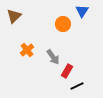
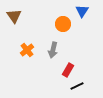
brown triangle: rotated 21 degrees counterclockwise
gray arrow: moved 7 px up; rotated 49 degrees clockwise
red rectangle: moved 1 px right, 1 px up
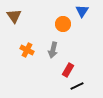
orange cross: rotated 24 degrees counterclockwise
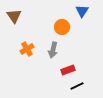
orange circle: moved 1 px left, 3 px down
orange cross: moved 1 px up; rotated 32 degrees clockwise
red rectangle: rotated 40 degrees clockwise
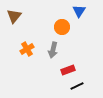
blue triangle: moved 3 px left
brown triangle: rotated 14 degrees clockwise
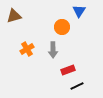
brown triangle: rotated 35 degrees clockwise
gray arrow: rotated 14 degrees counterclockwise
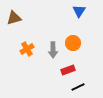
brown triangle: moved 2 px down
orange circle: moved 11 px right, 16 px down
black line: moved 1 px right, 1 px down
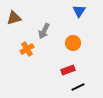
gray arrow: moved 9 px left, 19 px up; rotated 28 degrees clockwise
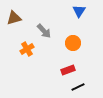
gray arrow: rotated 70 degrees counterclockwise
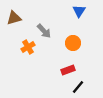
orange cross: moved 1 px right, 2 px up
black line: rotated 24 degrees counterclockwise
